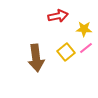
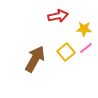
brown arrow: moved 1 px left, 1 px down; rotated 144 degrees counterclockwise
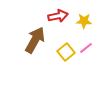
yellow star: moved 8 px up
brown arrow: moved 19 px up
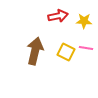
brown arrow: moved 11 px down; rotated 16 degrees counterclockwise
pink line: rotated 48 degrees clockwise
yellow square: rotated 24 degrees counterclockwise
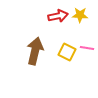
yellow star: moved 4 px left, 6 px up
pink line: moved 1 px right
yellow square: moved 1 px right
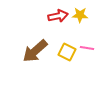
brown arrow: rotated 144 degrees counterclockwise
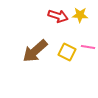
red arrow: rotated 30 degrees clockwise
pink line: moved 1 px right, 1 px up
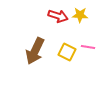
brown arrow: rotated 24 degrees counterclockwise
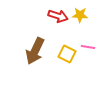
yellow square: moved 2 px down
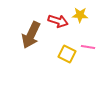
red arrow: moved 5 px down
brown arrow: moved 4 px left, 16 px up
